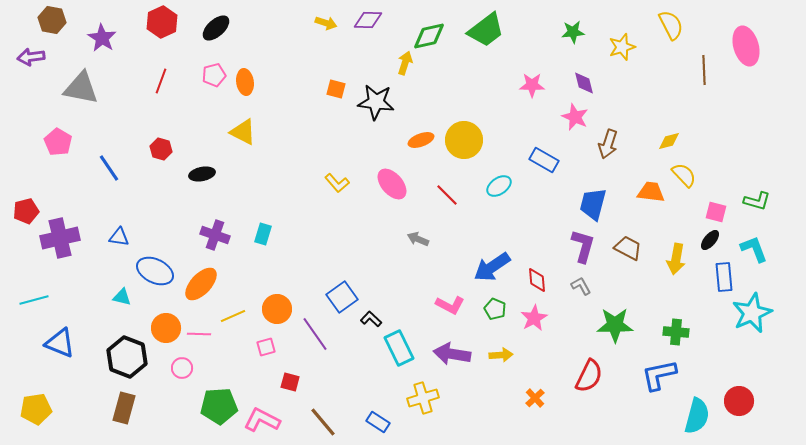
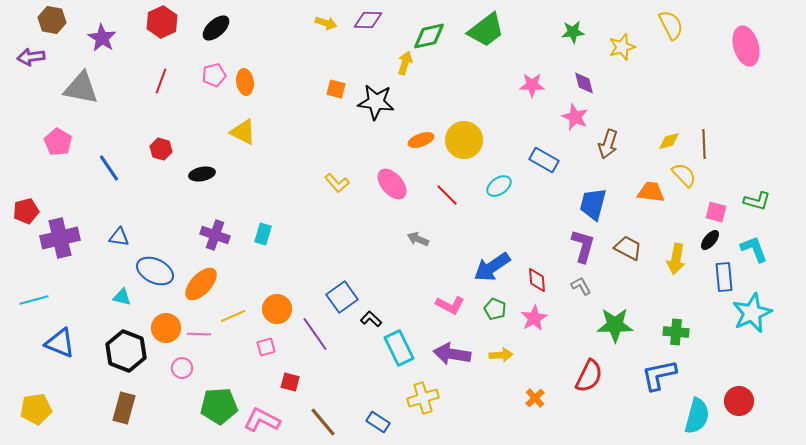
brown line at (704, 70): moved 74 px down
black hexagon at (127, 357): moved 1 px left, 6 px up
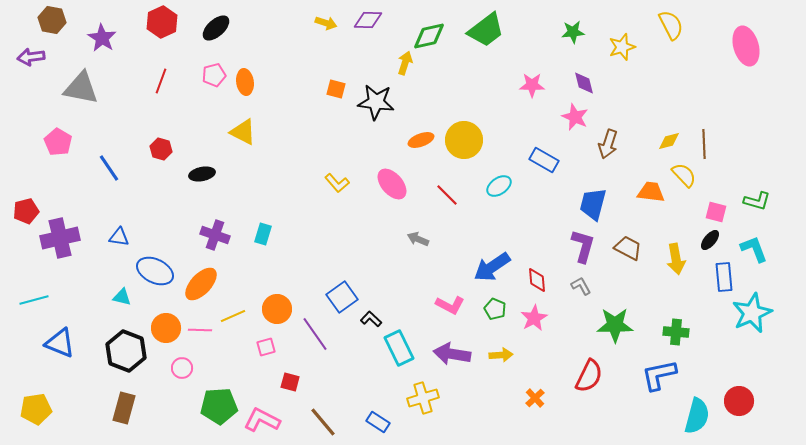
yellow arrow at (676, 259): rotated 20 degrees counterclockwise
pink line at (199, 334): moved 1 px right, 4 px up
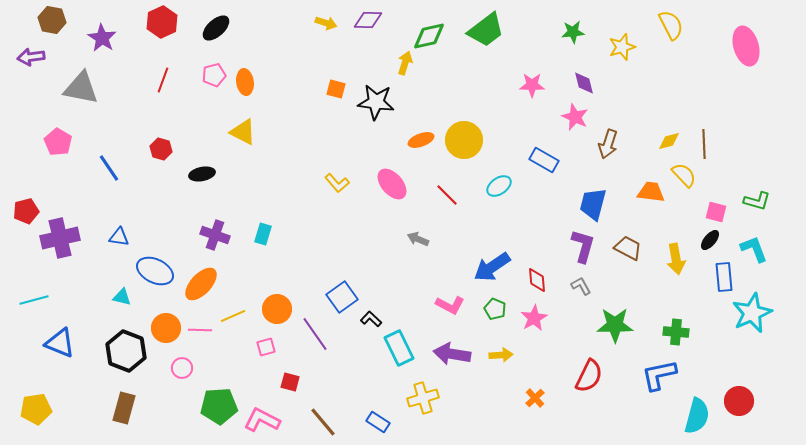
red line at (161, 81): moved 2 px right, 1 px up
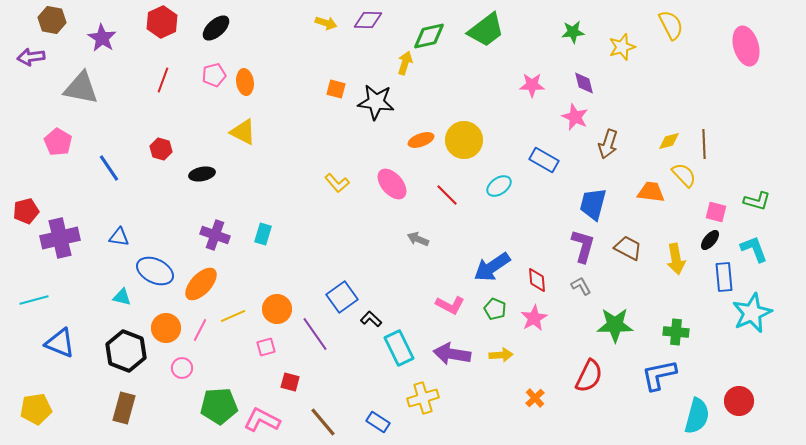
pink line at (200, 330): rotated 65 degrees counterclockwise
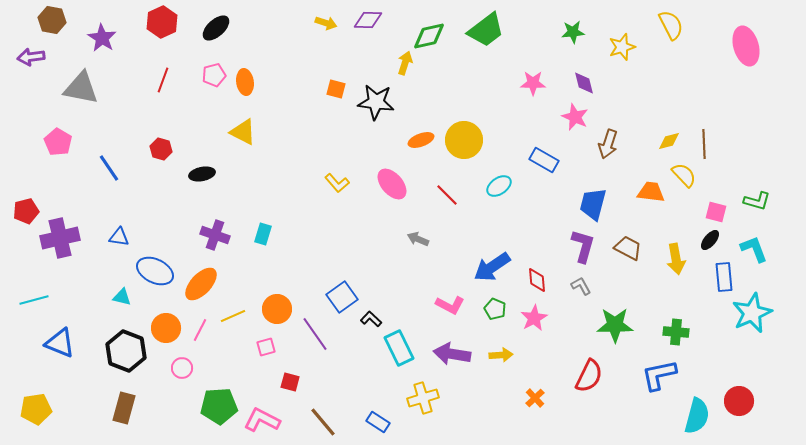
pink star at (532, 85): moved 1 px right, 2 px up
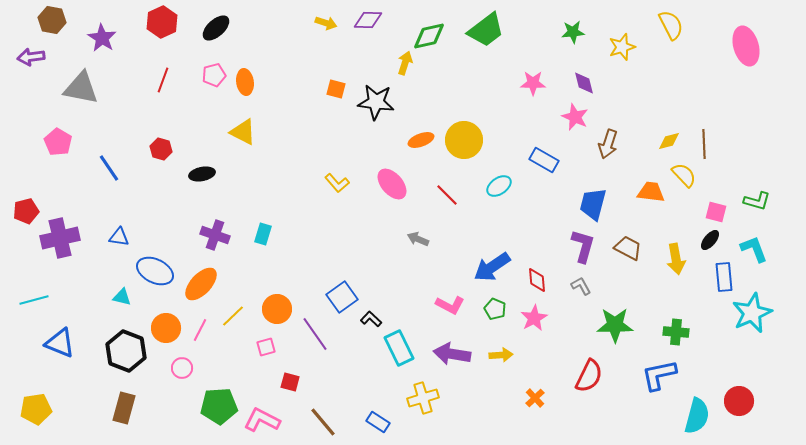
yellow line at (233, 316): rotated 20 degrees counterclockwise
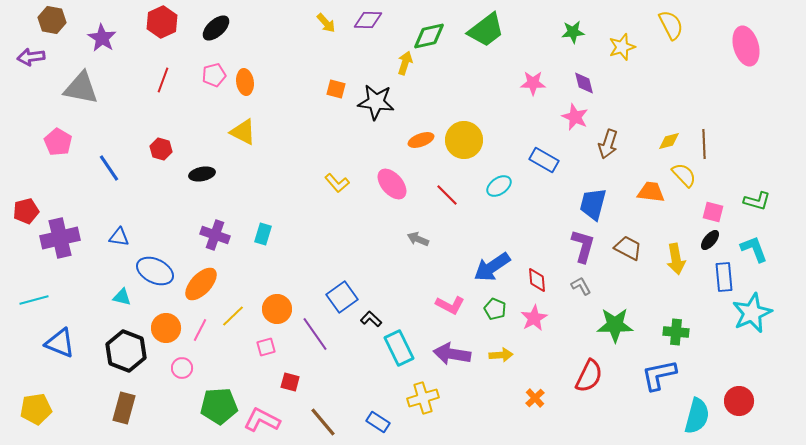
yellow arrow at (326, 23): rotated 30 degrees clockwise
pink square at (716, 212): moved 3 px left
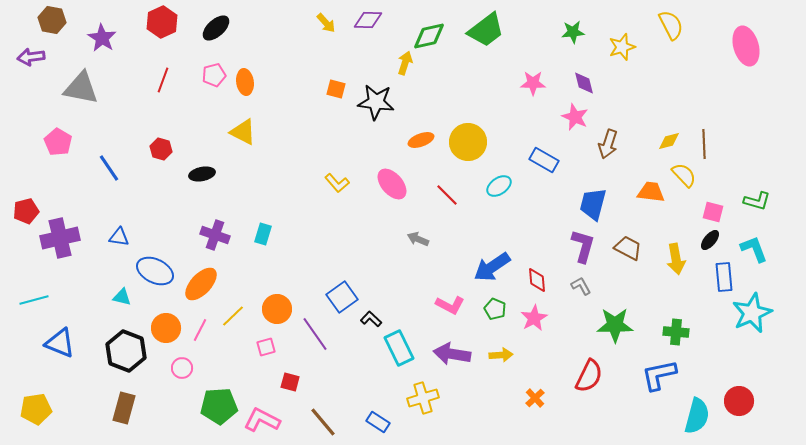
yellow circle at (464, 140): moved 4 px right, 2 px down
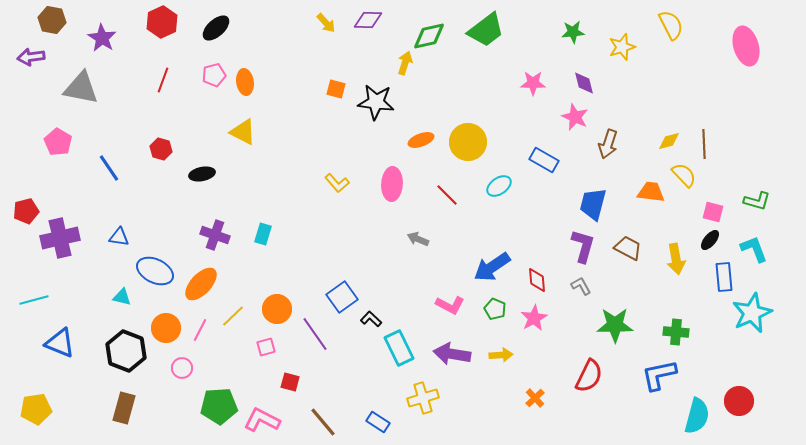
pink ellipse at (392, 184): rotated 44 degrees clockwise
